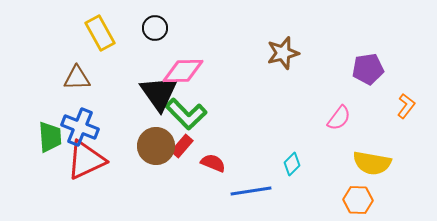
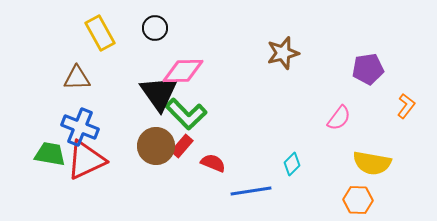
green trapezoid: moved 17 px down; rotated 76 degrees counterclockwise
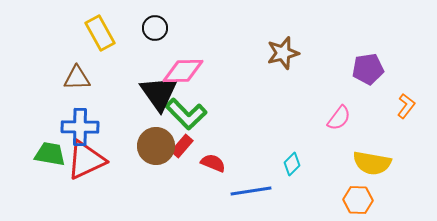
blue cross: rotated 21 degrees counterclockwise
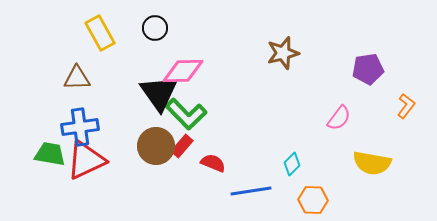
blue cross: rotated 9 degrees counterclockwise
orange hexagon: moved 45 px left
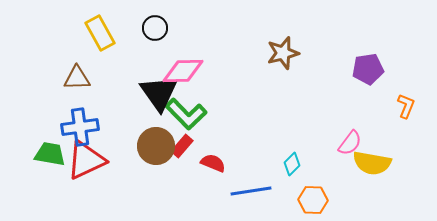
orange L-shape: rotated 15 degrees counterclockwise
pink semicircle: moved 11 px right, 25 px down
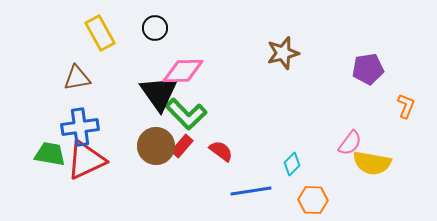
brown triangle: rotated 8 degrees counterclockwise
red semicircle: moved 8 px right, 12 px up; rotated 15 degrees clockwise
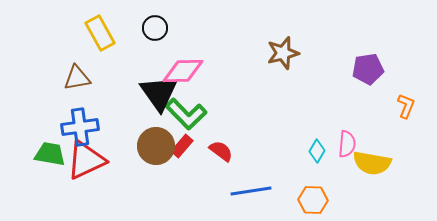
pink semicircle: moved 3 px left, 1 px down; rotated 32 degrees counterclockwise
cyan diamond: moved 25 px right, 13 px up; rotated 15 degrees counterclockwise
